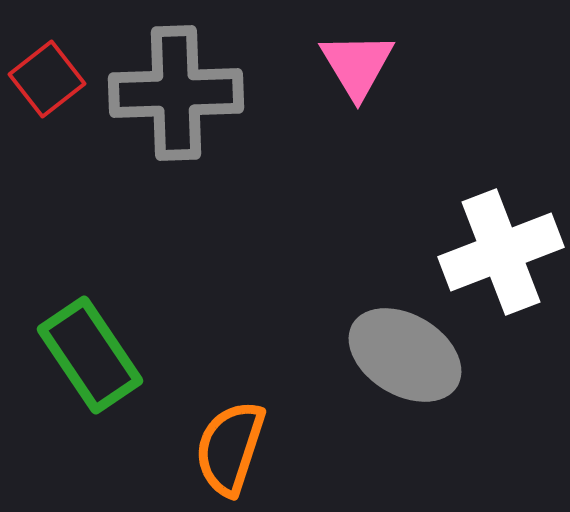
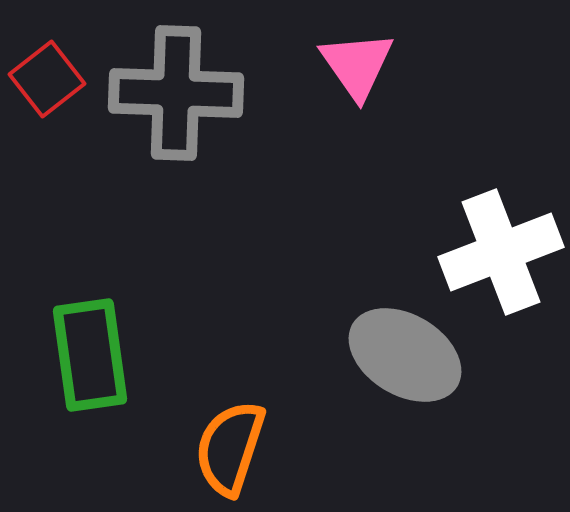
pink triangle: rotated 4 degrees counterclockwise
gray cross: rotated 4 degrees clockwise
green rectangle: rotated 26 degrees clockwise
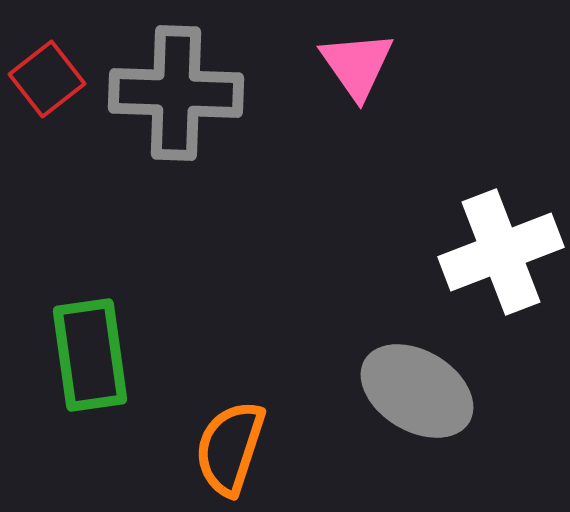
gray ellipse: moved 12 px right, 36 px down
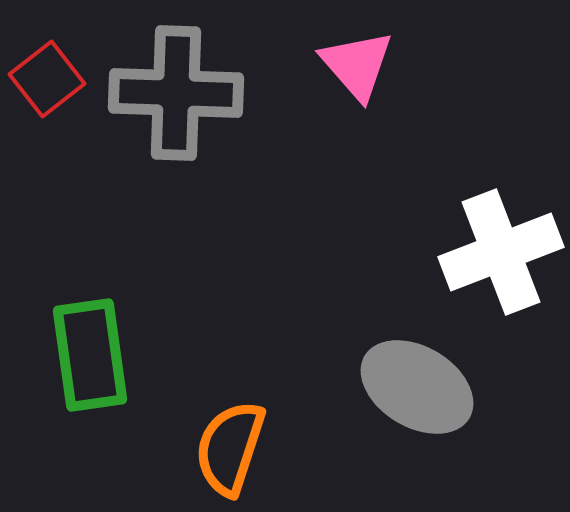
pink triangle: rotated 6 degrees counterclockwise
gray ellipse: moved 4 px up
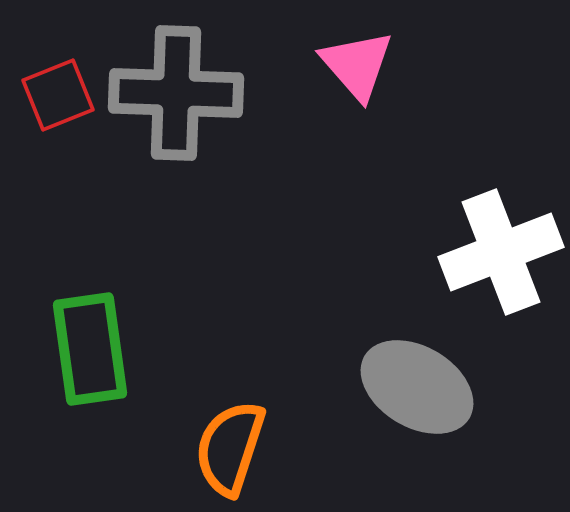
red square: moved 11 px right, 16 px down; rotated 16 degrees clockwise
green rectangle: moved 6 px up
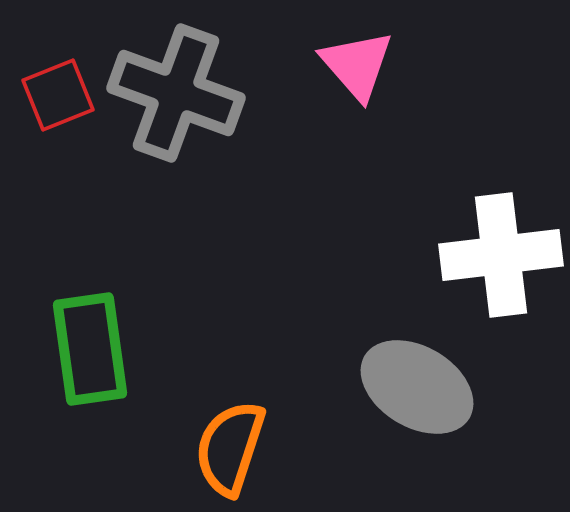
gray cross: rotated 18 degrees clockwise
white cross: moved 3 px down; rotated 14 degrees clockwise
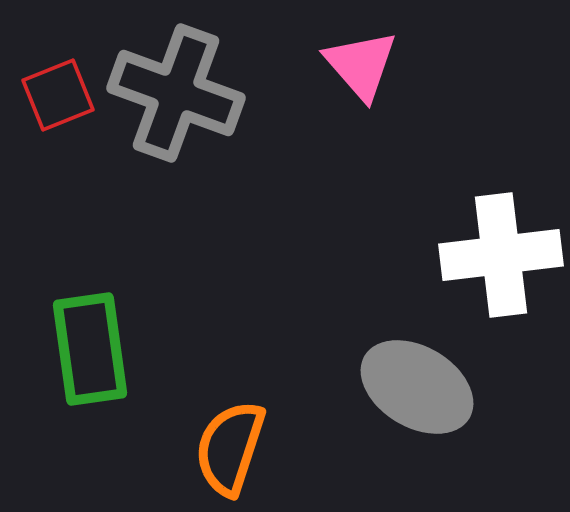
pink triangle: moved 4 px right
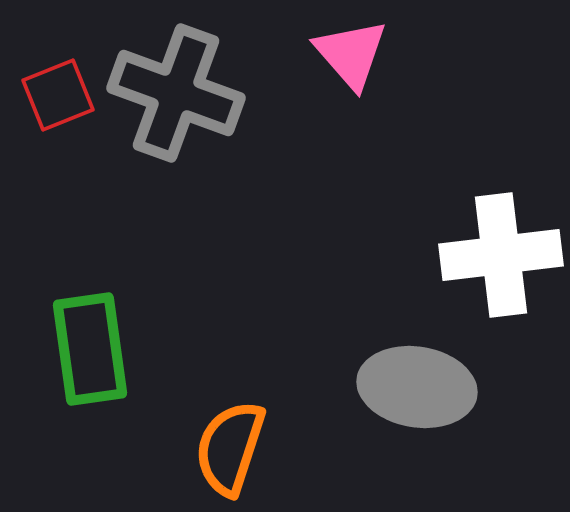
pink triangle: moved 10 px left, 11 px up
gray ellipse: rotated 22 degrees counterclockwise
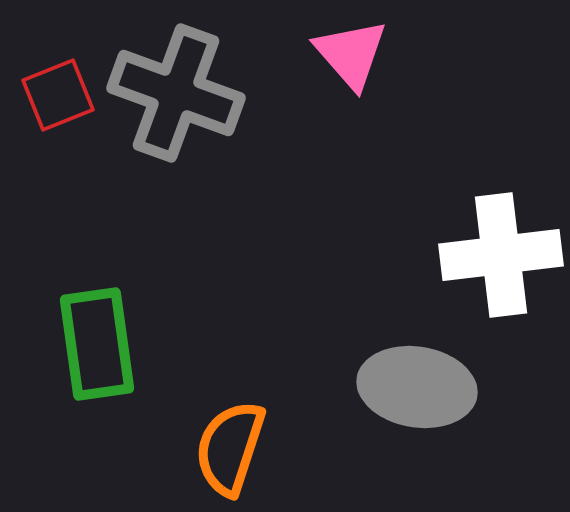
green rectangle: moved 7 px right, 5 px up
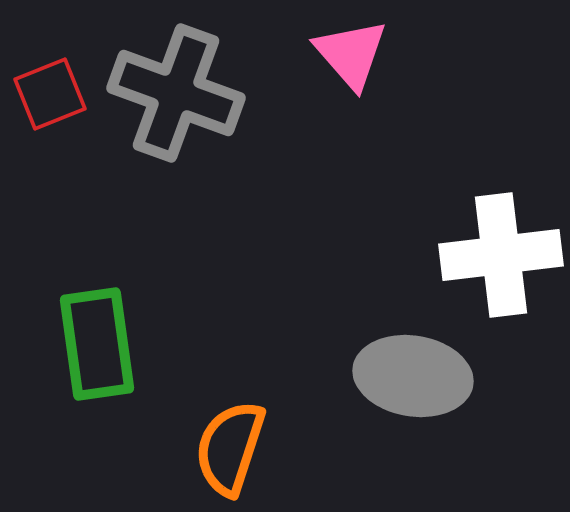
red square: moved 8 px left, 1 px up
gray ellipse: moved 4 px left, 11 px up
